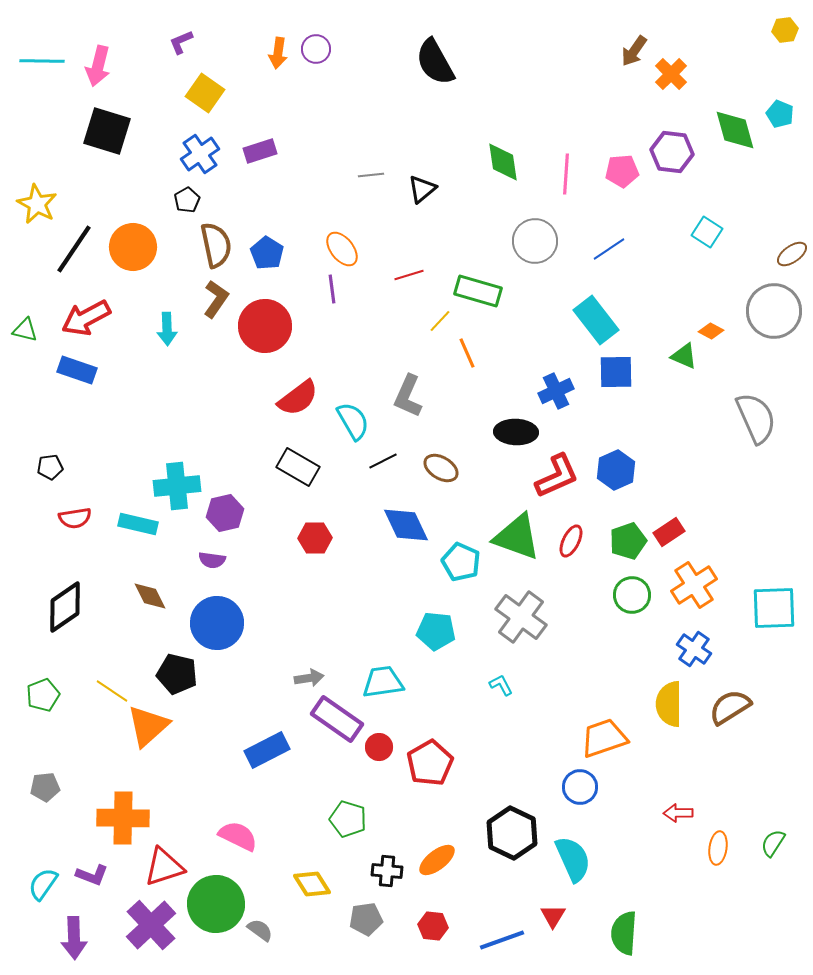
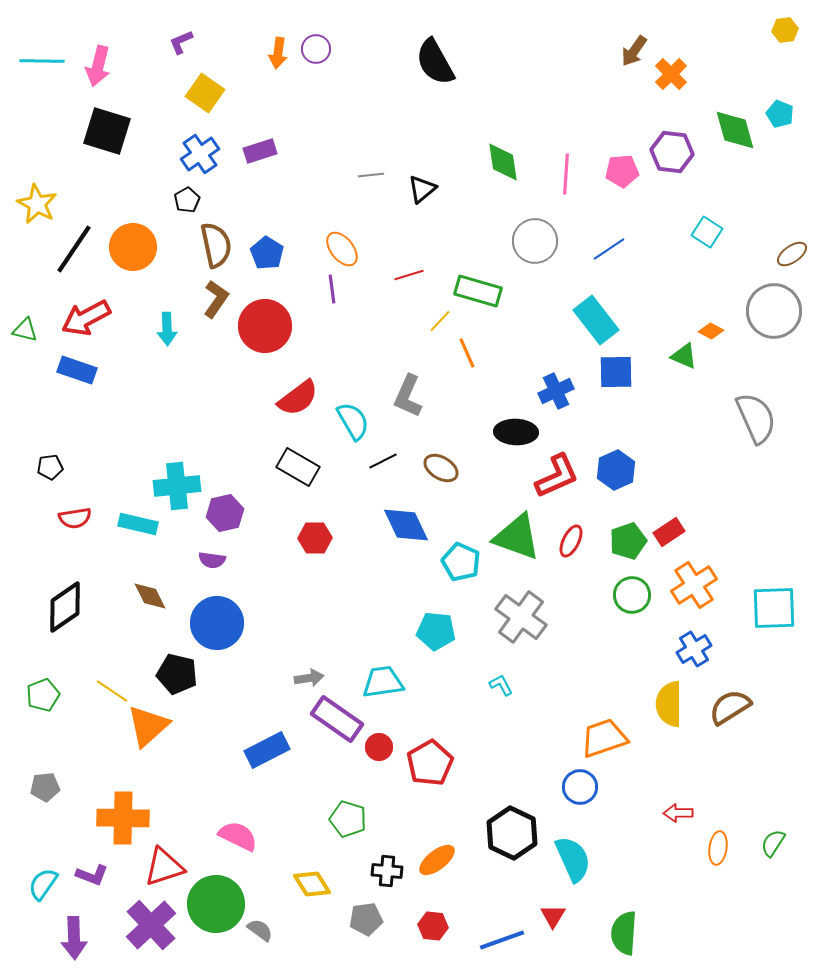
blue cross at (694, 649): rotated 24 degrees clockwise
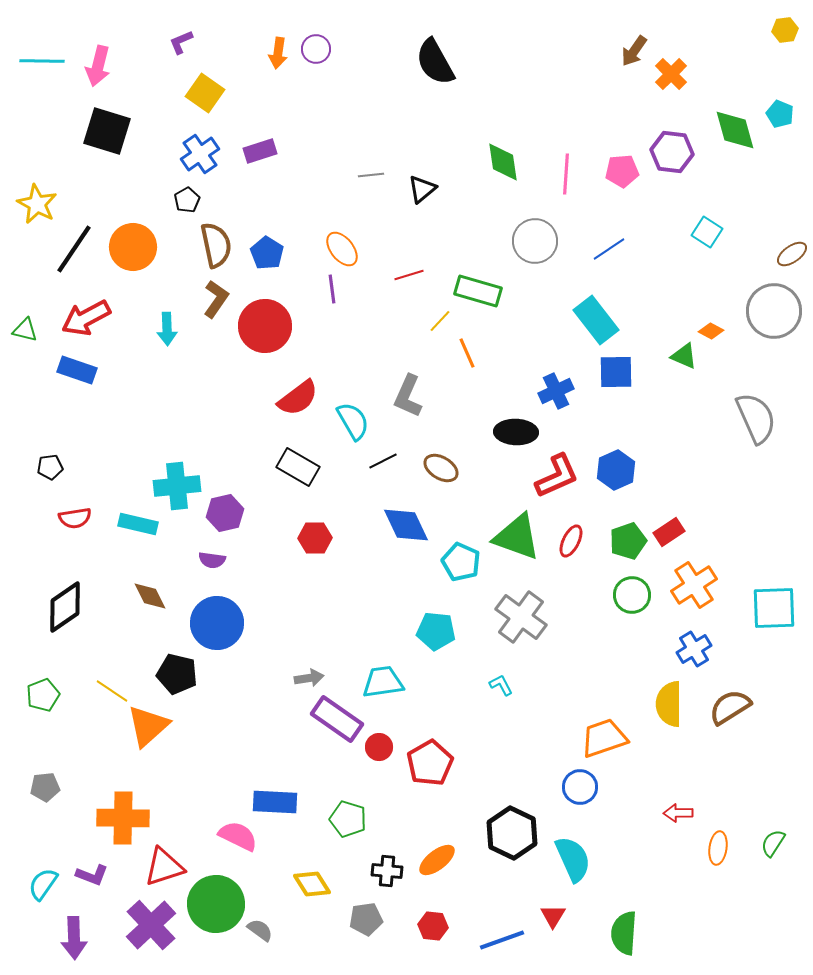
blue rectangle at (267, 750): moved 8 px right, 52 px down; rotated 30 degrees clockwise
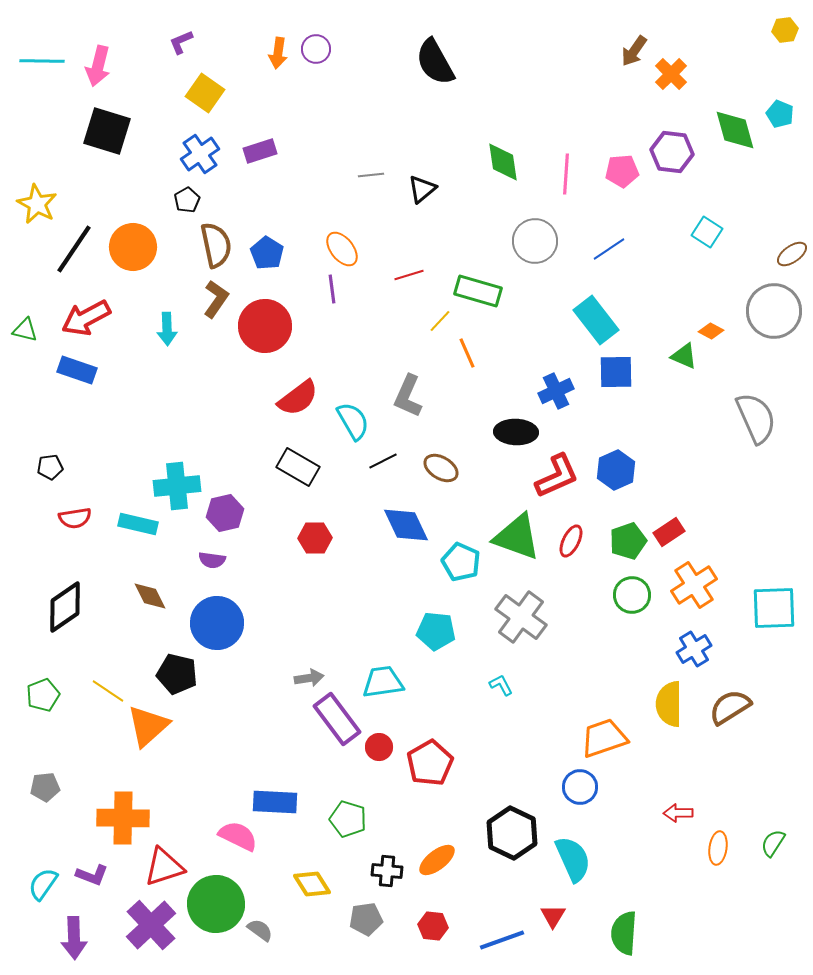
yellow line at (112, 691): moved 4 px left
purple rectangle at (337, 719): rotated 18 degrees clockwise
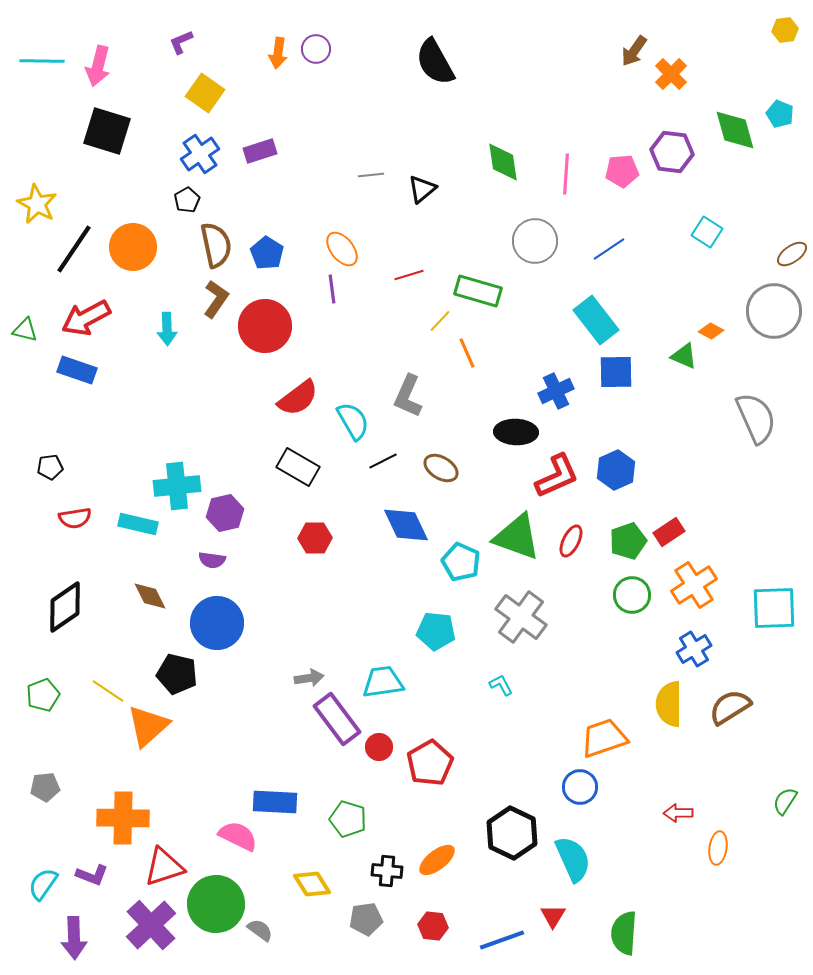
green semicircle at (773, 843): moved 12 px right, 42 px up
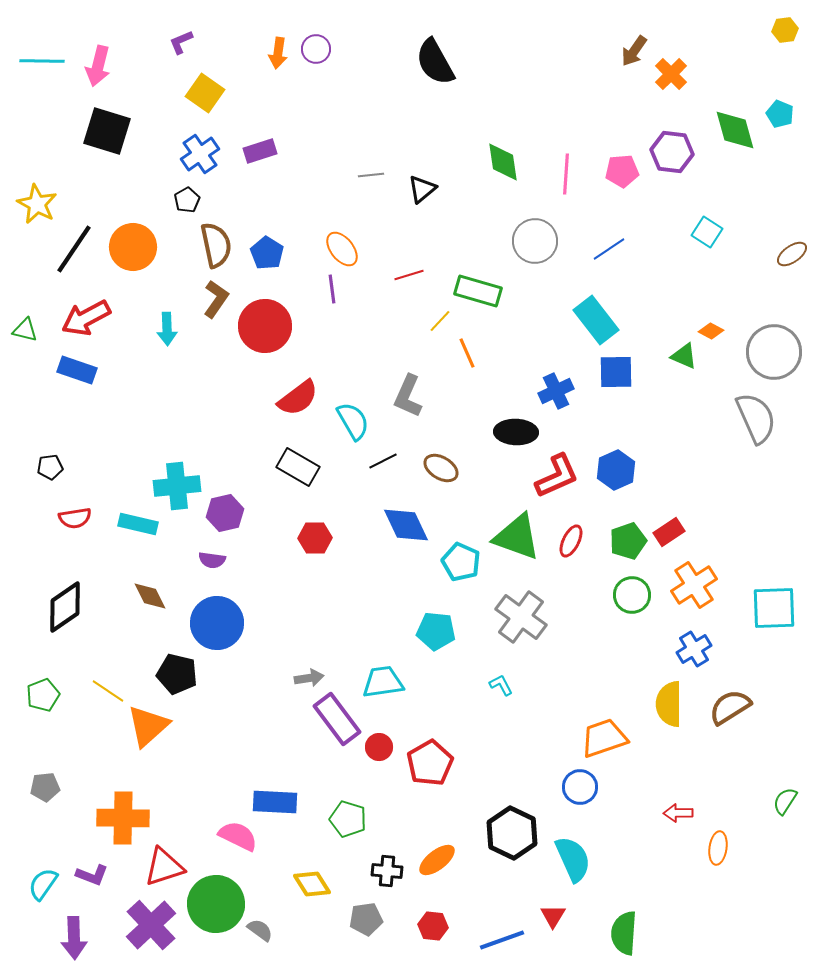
gray circle at (774, 311): moved 41 px down
